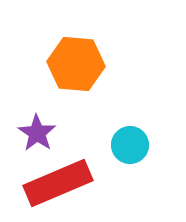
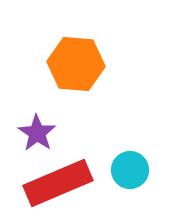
cyan circle: moved 25 px down
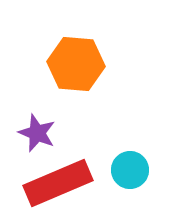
purple star: rotated 12 degrees counterclockwise
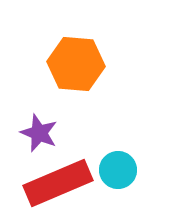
purple star: moved 2 px right
cyan circle: moved 12 px left
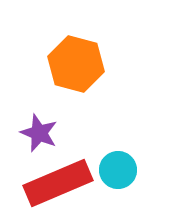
orange hexagon: rotated 10 degrees clockwise
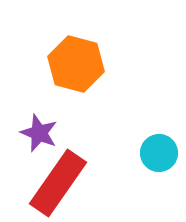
cyan circle: moved 41 px right, 17 px up
red rectangle: rotated 32 degrees counterclockwise
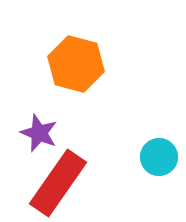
cyan circle: moved 4 px down
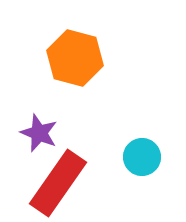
orange hexagon: moved 1 px left, 6 px up
cyan circle: moved 17 px left
